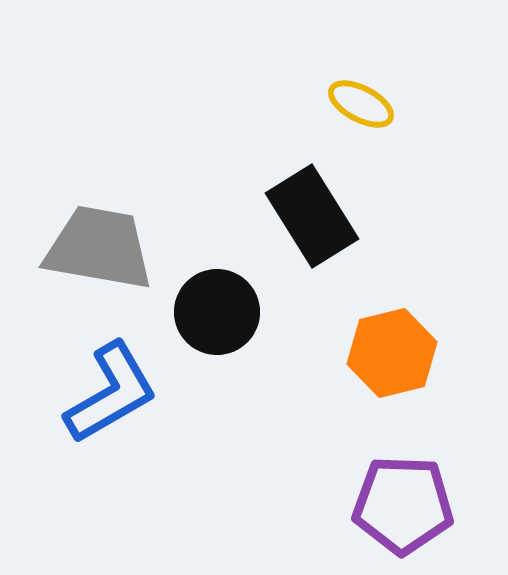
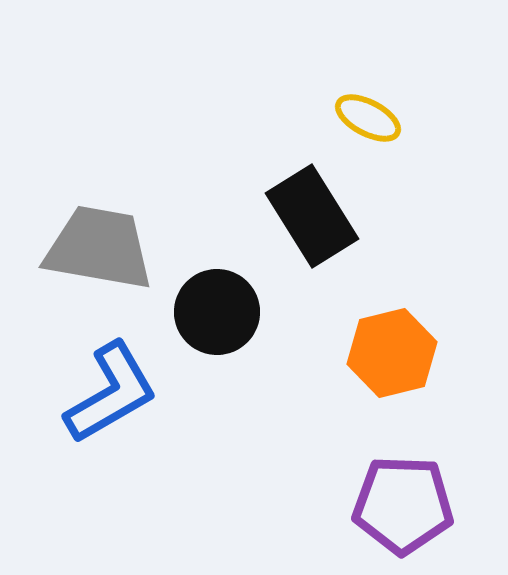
yellow ellipse: moved 7 px right, 14 px down
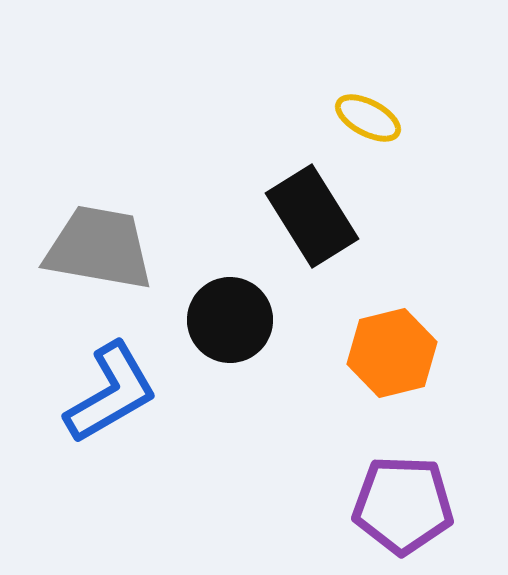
black circle: moved 13 px right, 8 px down
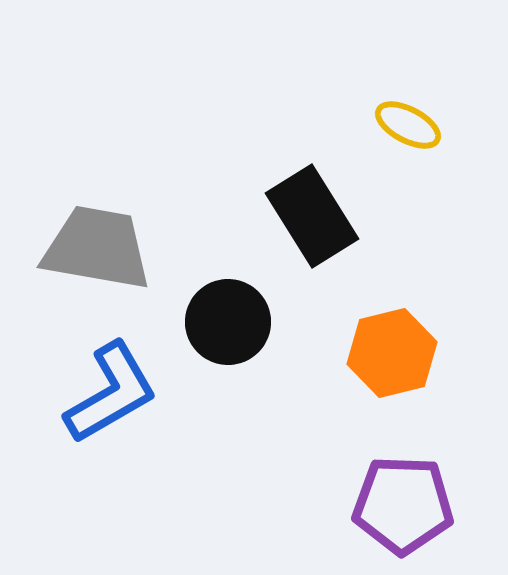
yellow ellipse: moved 40 px right, 7 px down
gray trapezoid: moved 2 px left
black circle: moved 2 px left, 2 px down
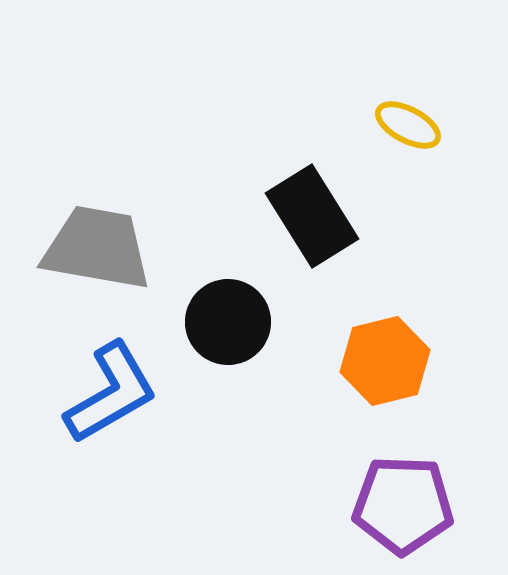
orange hexagon: moved 7 px left, 8 px down
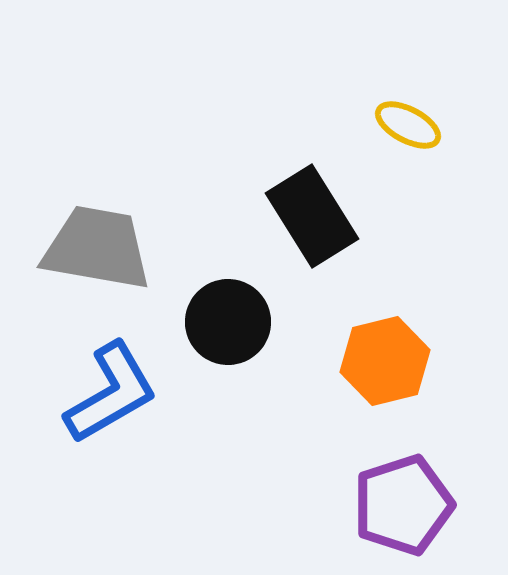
purple pentagon: rotated 20 degrees counterclockwise
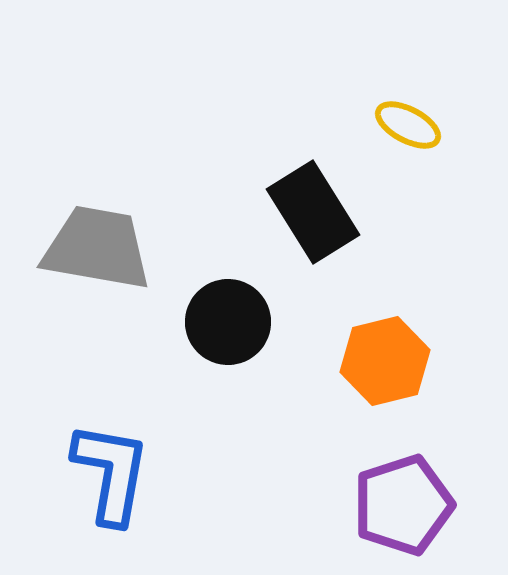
black rectangle: moved 1 px right, 4 px up
blue L-shape: moved 80 px down; rotated 50 degrees counterclockwise
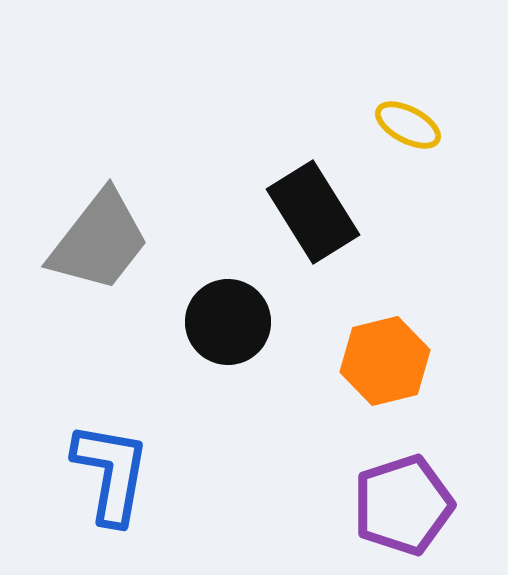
gray trapezoid: moved 2 px right, 7 px up; rotated 118 degrees clockwise
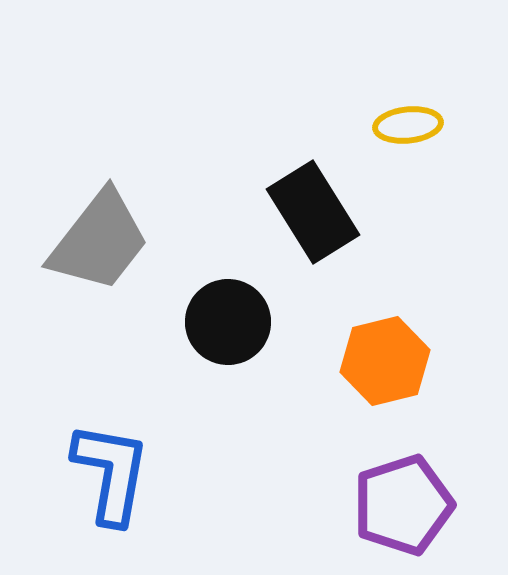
yellow ellipse: rotated 34 degrees counterclockwise
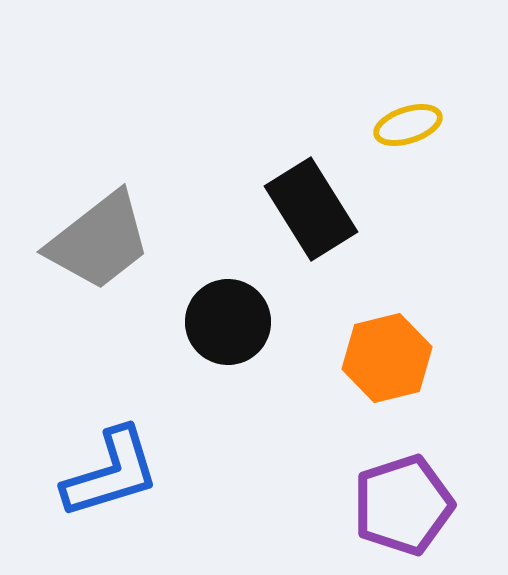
yellow ellipse: rotated 12 degrees counterclockwise
black rectangle: moved 2 px left, 3 px up
gray trapezoid: rotated 14 degrees clockwise
orange hexagon: moved 2 px right, 3 px up
blue L-shape: rotated 63 degrees clockwise
